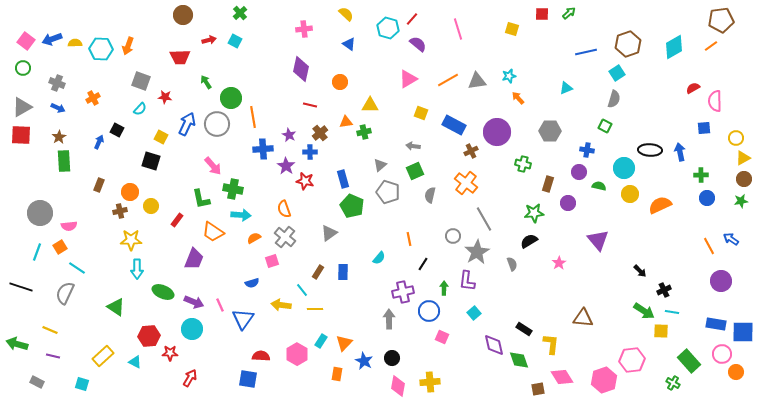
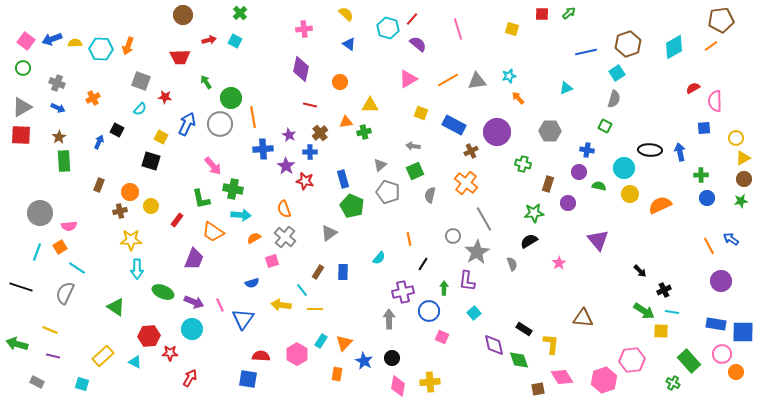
gray circle at (217, 124): moved 3 px right
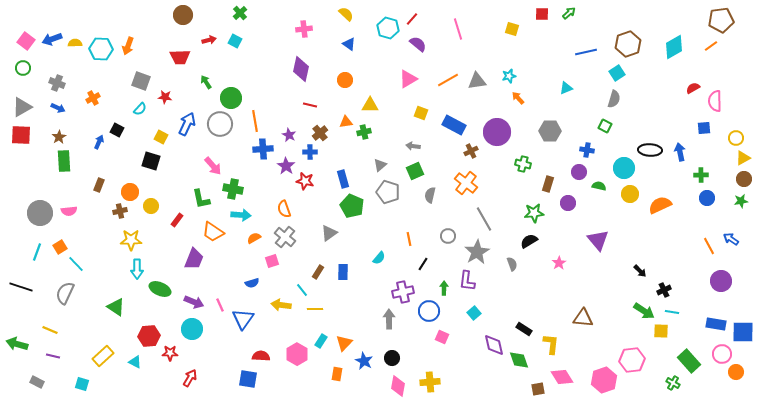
orange circle at (340, 82): moved 5 px right, 2 px up
orange line at (253, 117): moved 2 px right, 4 px down
pink semicircle at (69, 226): moved 15 px up
gray circle at (453, 236): moved 5 px left
cyan line at (77, 268): moved 1 px left, 4 px up; rotated 12 degrees clockwise
green ellipse at (163, 292): moved 3 px left, 3 px up
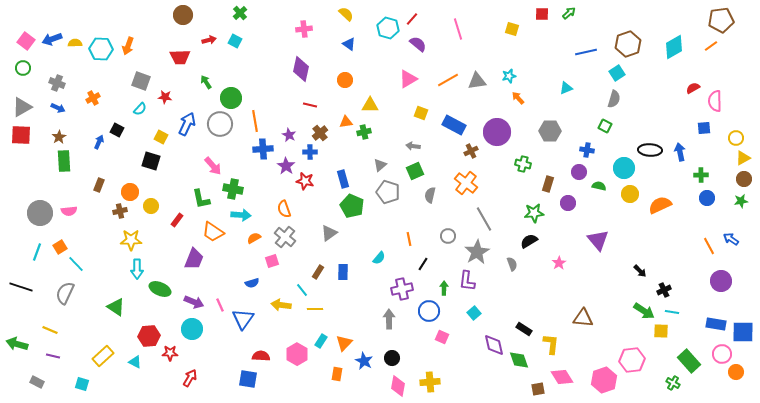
purple cross at (403, 292): moved 1 px left, 3 px up
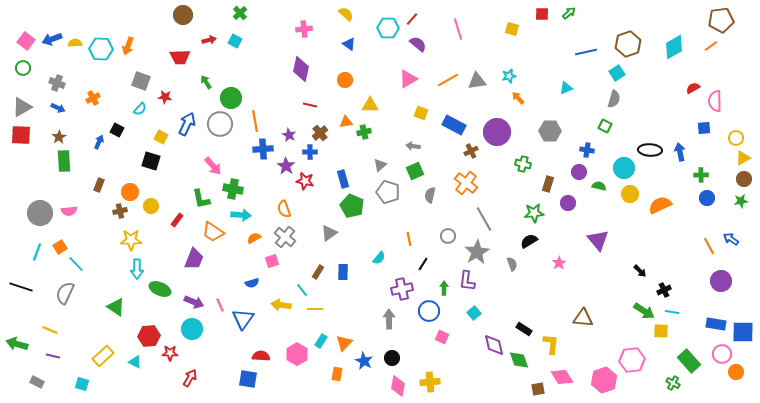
cyan hexagon at (388, 28): rotated 15 degrees counterclockwise
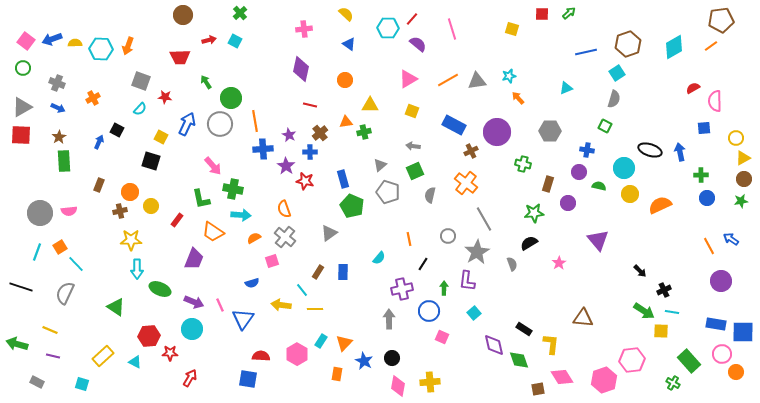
pink line at (458, 29): moved 6 px left
yellow square at (421, 113): moved 9 px left, 2 px up
black ellipse at (650, 150): rotated 15 degrees clockwise
black semicircle at (529, 241): moved 2 px down
